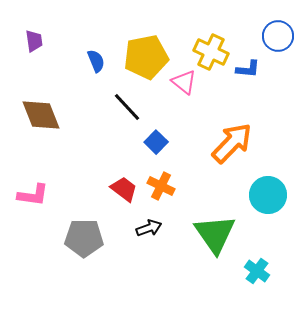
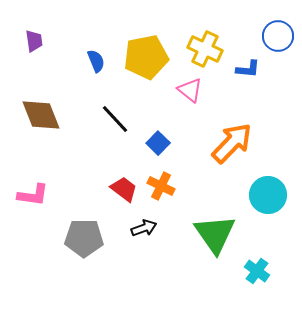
yellow cross: moved 6 px left, 3 px up
pink triangle: moved 6 px right, 8 px down
black line: moved 12 px left, 12 px down
blue square: moved 2 px right, 1 px down
black arrow: moved 5 px left
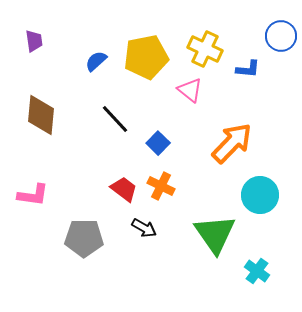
blue circle: moved 3 px right
blue semicircle: rotated 110 degrees counterclockwise
brown diamond: rotated 27 degrees clockwise
cyan circle: moved 8 px left
black arrow: rotated 50 degrees clockwise
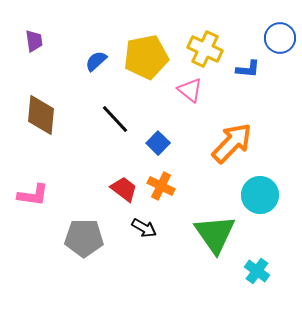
blue circle: moved 1 px left, 2 px down
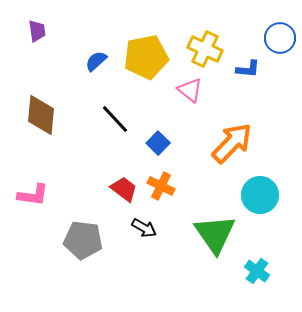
purple trapezoid: moved 3 px right, 10 px up
gray pentagon: moved 1 px left, 2 px down; rotated 6 degrees clockwise
